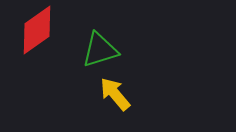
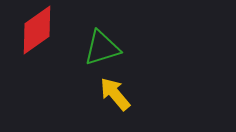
green triangle: moved 2 px right, 2 px up
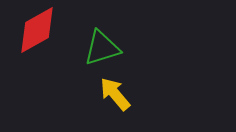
red diamond: rotated 6 degrees clockwise
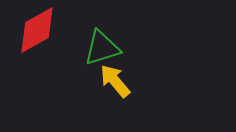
yellow arrow: moved 13 px up
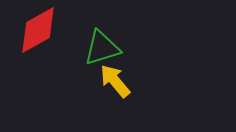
red diamond: moved 1 px right
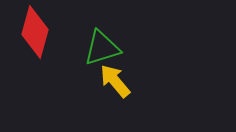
red diamond: moved 3 px left, 2 px down; rotated 45 degrees counterclockwise
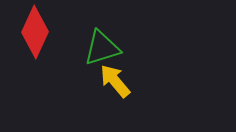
red diamond: rotated 9 degrees clockwise
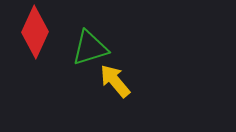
green triangle: moved 12 px left
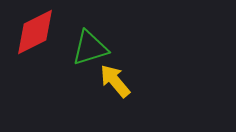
red diamond: rotated 39 degrees clockwise
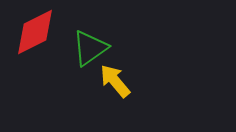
green triangle: rotated 18 degrees counterclockwise
